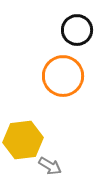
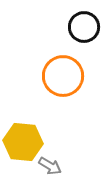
black circle: moved 7 px right, 3 px up
yellow hexagon: moved 2 px down; rotated 12 degrees clockwise
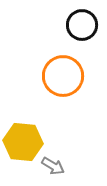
black circle: moved 2 px left, 2 px up
gray arrow: moved 3 px right
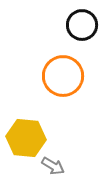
yellow hexagon: moved 3 px right, 4 px up
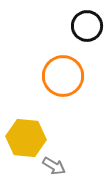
black circle: moved 5 px right, 1 px down
gray arrow: moved 1 px right
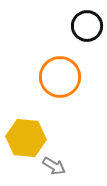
orange circle: moved 3 px left, 1 px down
